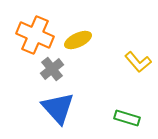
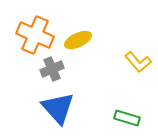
gray cross: rotated 15 degrees clockwise
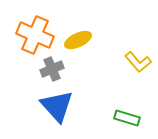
blue triangle: moved 1 px left, 2 px up
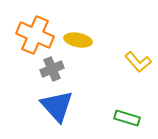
yellow ellipse: rotated 36 degrees clockwise
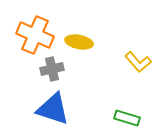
yellow ellipse: moved 1 px right, 2 px down
gray cross: rotated 10 degrees clockwise
blue triangle: moved 4 px left, 3 px down; rotated 30 degrees counterclockwise
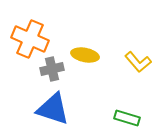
orange cross: moved 5 px left, 4 px down
yellow ellipse: moved 6 px right, 13 px down
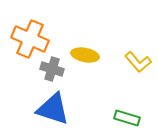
gray cross: rotated 30 degrees clockwise
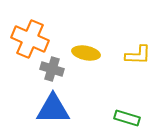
yellow ellipse: moved 1 px right, 2 px up
yellow L-shape: moved 7 px up; rotated 48 degrees counterclockwise
blue triangle: rotated 18 degrees counterclockwise
